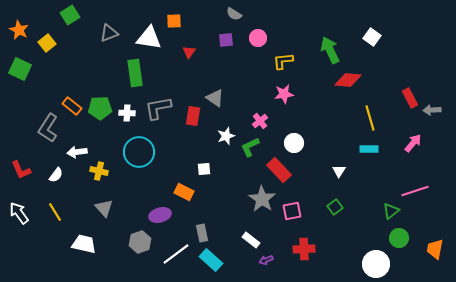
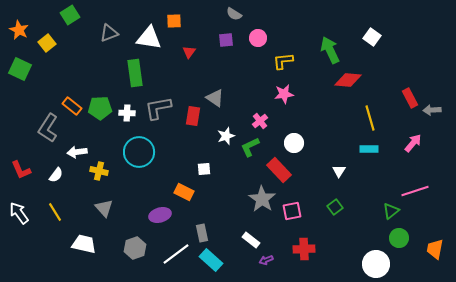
gray hexagon at (140, 242): moved 5 px left, 6 px down
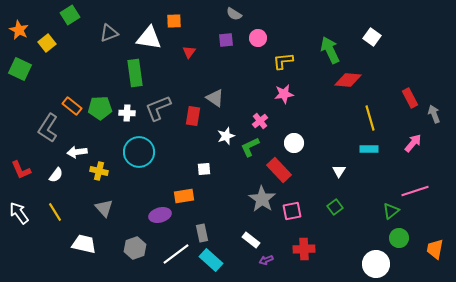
gray L-shape at (158, 108): rotated 12 degrees counterclockwise
gray arrow at (432, 110): moved 2 px right, 4 px down; rotated 72 degrees clockwise
orange rectangle at (184, 192): moved 4 px down; rotated 36 degrees counterclockwise
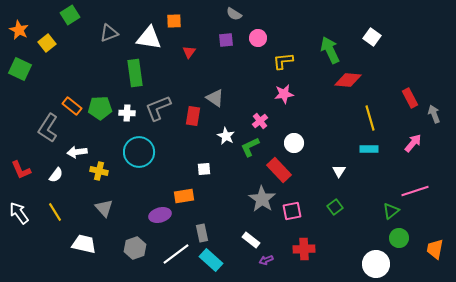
white star at (226, 136): rotated 24 degrees counterclockwise
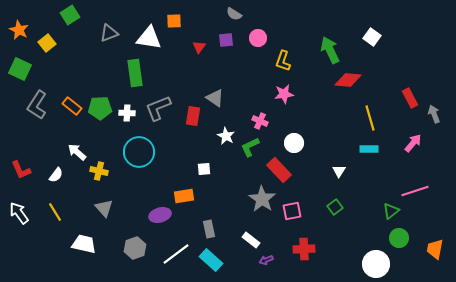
red triangle at (189, 52): moved 10 px right, 5 px up
yellow L-shape at (283, 61): rotated 65 degrees counterclockwise
pink cross at (260, 121): rotated 28 degrees counterclockwise
gray L-shape at (48, 128): moved 11 px left, 23 px up
white arrow at (77, 152): rotated 48 degrees clockwise
gray rectangle at (202, 233): moved 7 px right, 4 px up
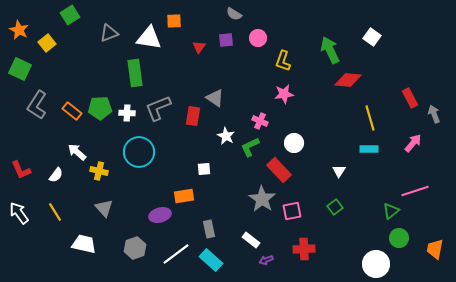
orange rectangle at (72, 106): moved 5 px down
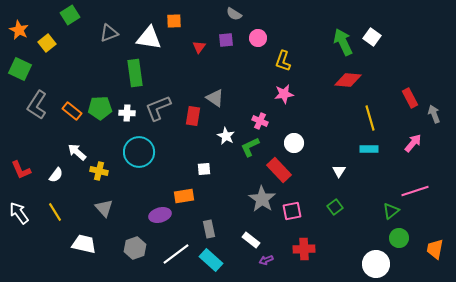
green arrow at (330, 50): moved 13 px right, 8 px up
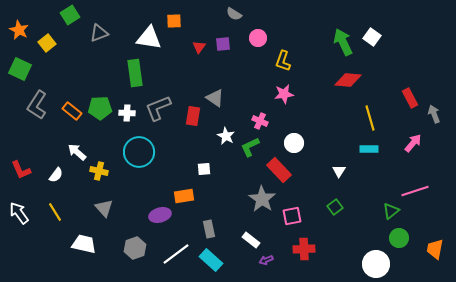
gray triangle at (109, 33): moved 10 px left
purple square at (226, 40): moved 3 px left, 4 px down
pink square at (292, 211): moved 5 px down
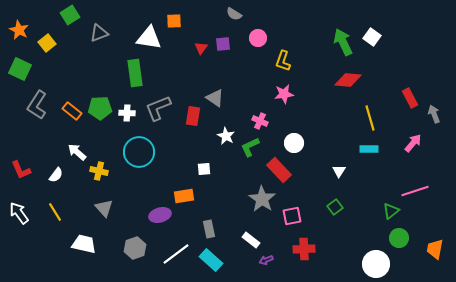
red triangle at (199, 47): moved 2 px right, 1 px down
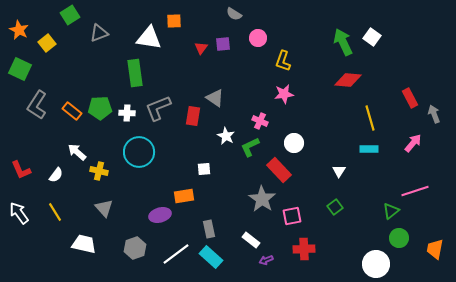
cyan rectangle at (211, 260): moved 3 px up
